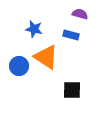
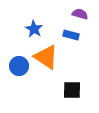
blue star: rotated 18 degrees clockwise
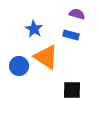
purple semicircle: moved 3 px left
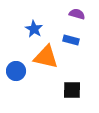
blue rectangle: moved 5 px down
orange triangle: rotated 20 degrees counterclockwise
blue circle: moved 3 px left, 5 px down
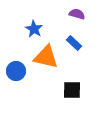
blue rectangle: moved 3 px right, 3 px down; rotated 28 degrees clockwise
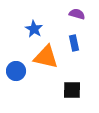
blue rectangle: rotated 35 degrees clockwise
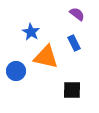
purple semicircle: rotated 21 degrees clockwise
blue star: moved 3 px left, 3 px down
blue rectangle: rotated 14 degrees counterclockwise
